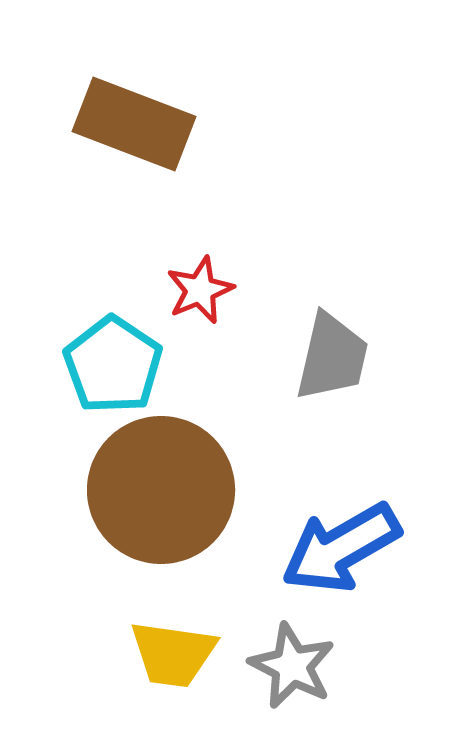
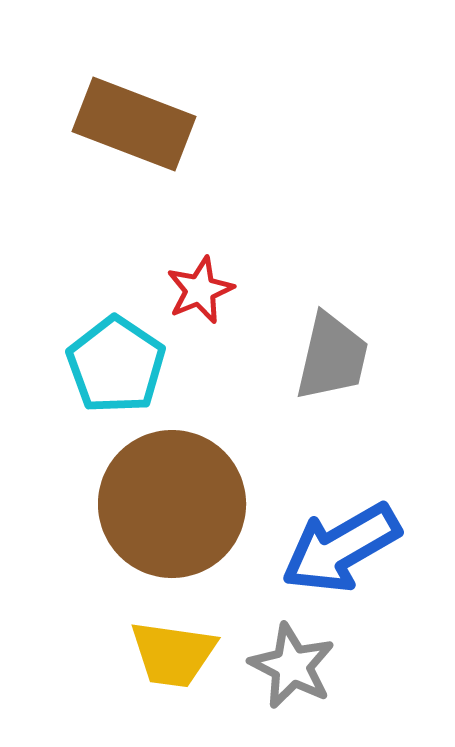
cyan pentagon: moved 3 px right
brown circle: moved 11 px right, 14 px down
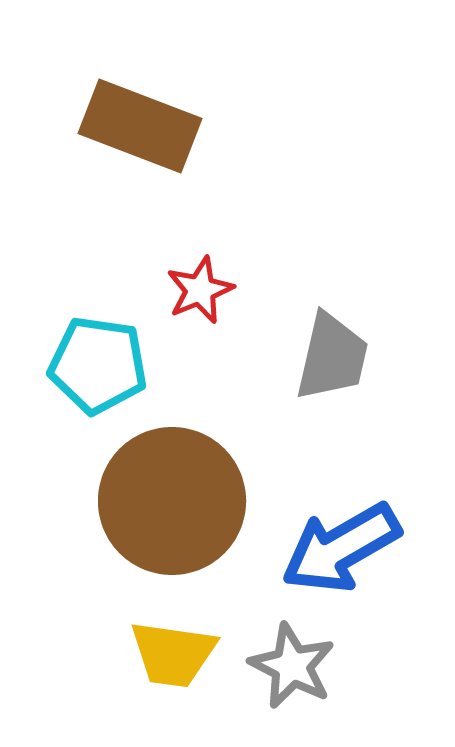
brown rectangle: moved 6 px right, 2 px down
cyan pentagon: moved 18 px left; rotated 26 degrees counterclockwise
brown circle: moved 3 px up
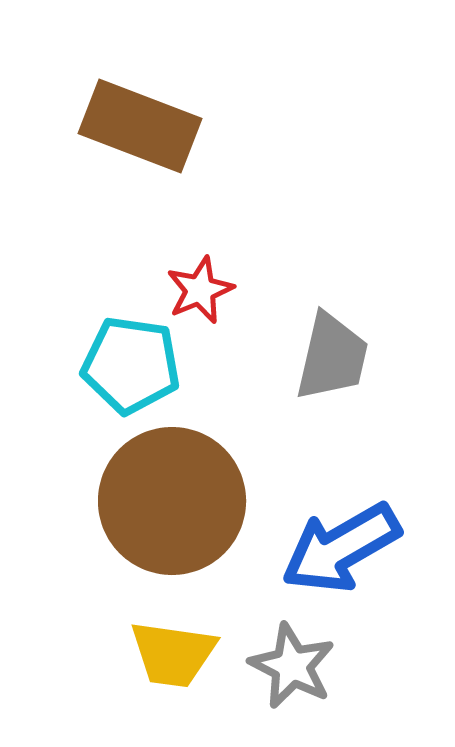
cyan pentagon: moved 33 px right
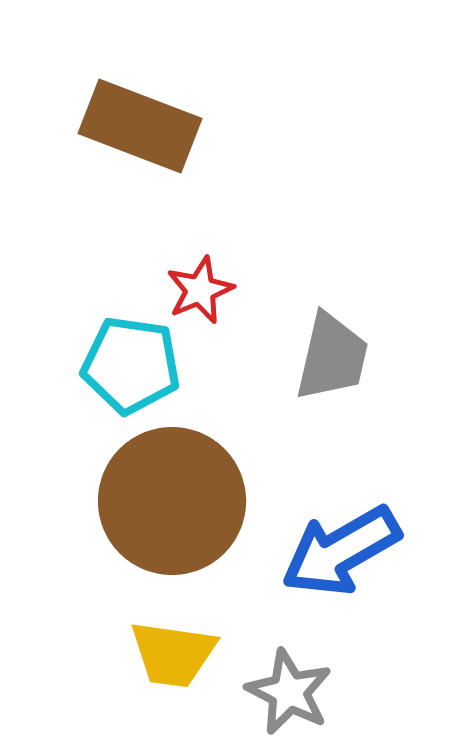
blue arrow: moved 3 px down
gray star: moved 3 px left, 26 px down
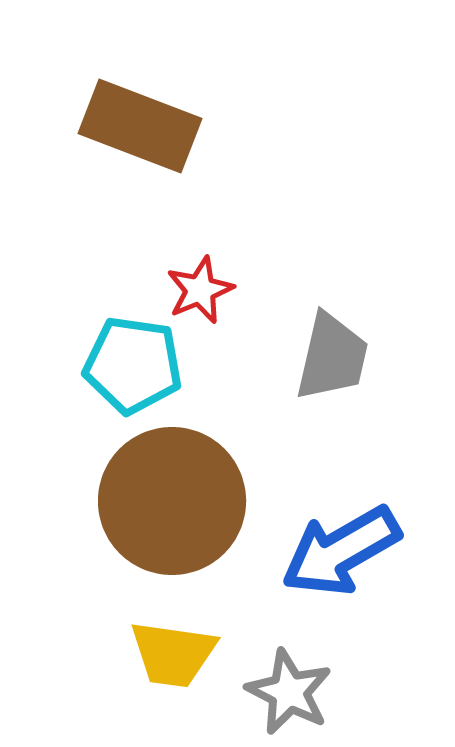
cyan pentagon: moved 2 px right
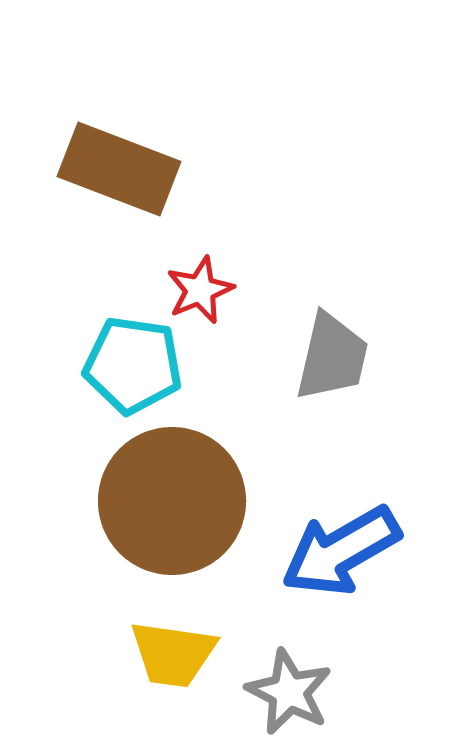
brown rectangle: moved 21 px left, 43 px down
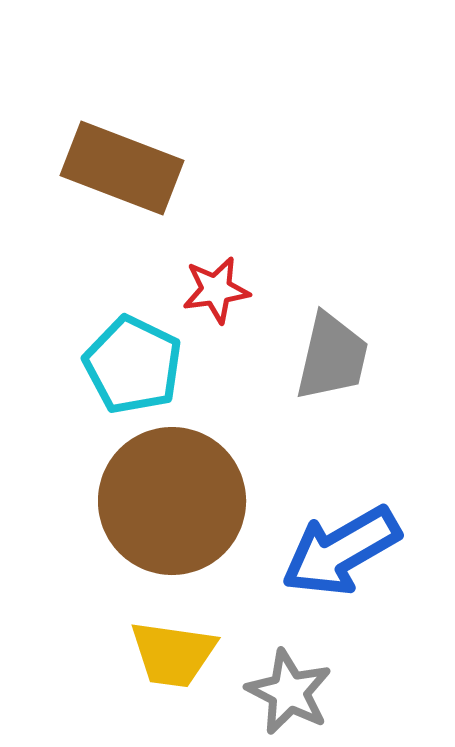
brown rectangle: moved 3 px right, 1 px up
red star: moved 16 px right; rotated 14 degrees clockwise
cyan pentagon: rotated 18 degrees clockwise
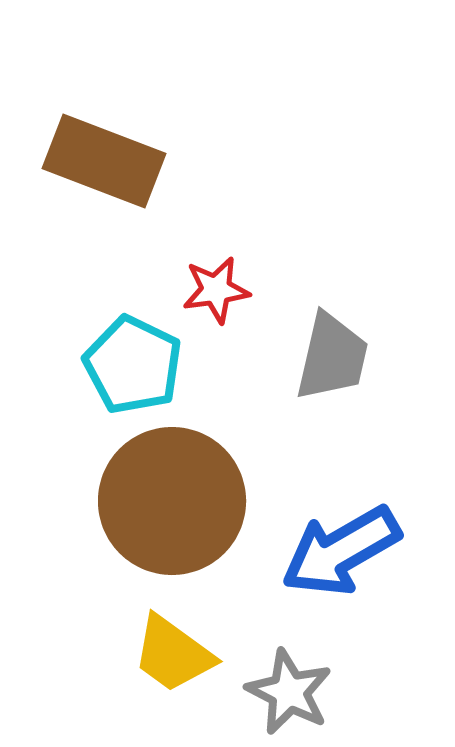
brown rectangle: moved 18 px left, 7 px up
yellow trapezoid: rotated 28 degrees clockwise
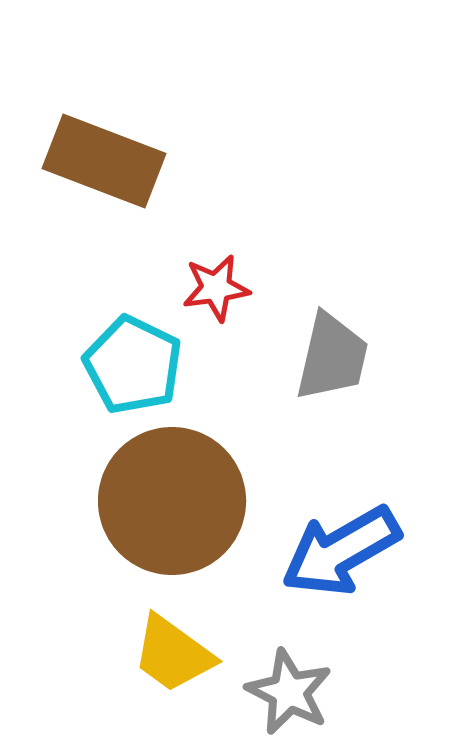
red star: moved 2 px up
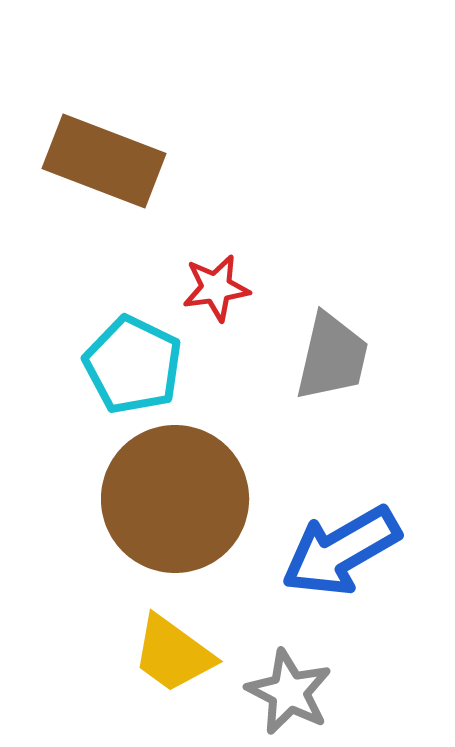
brown circle: moved 3 px right, 2 px up
